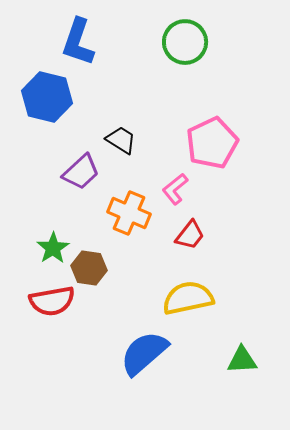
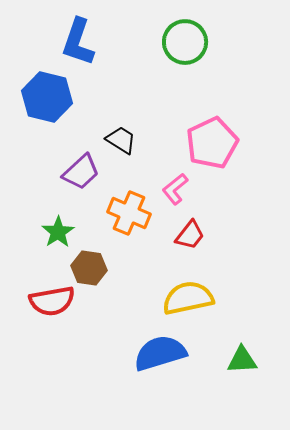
green star: moved 5 px right, 16 px up
blue semicircle: moved 16 px right; rotated 24 degrees clockwise
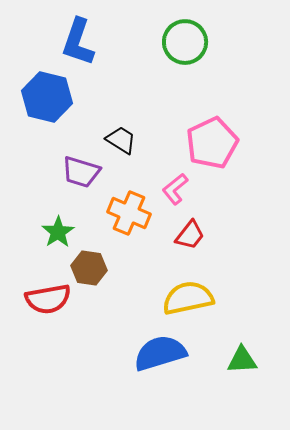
purple trapezoid: rotated 60 degrees clockwise
red semicircle: moved 4 px left, 2 px up
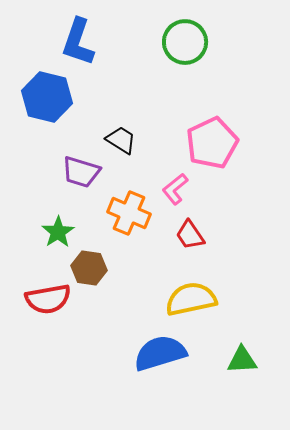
red trapezoid: rotated 108 degrees clockwise
yellow semicircle: moved 3 px right, 1 px down
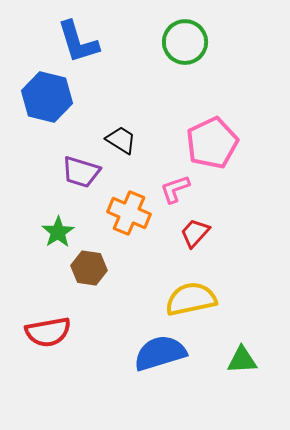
blue L-shape: rotated 36 degrees counterclockwise
pink L-shape: rotated 20 degrees clockwise
red trapezoid: moved 5 px right, 2 px up; rotated 76 degrees clockwise
red semicircle: moved 33 px down
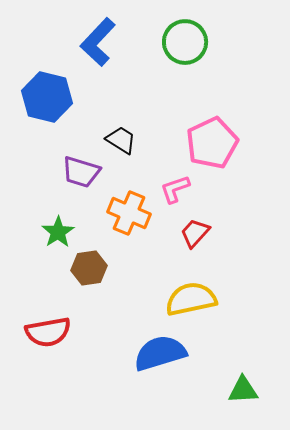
blue L-shape: moved 20 px right; rotated 60 degrees clockwise
brown hexagon: rotated 16 degrees counterclockwise
green triangle: moved 1 px right, 30 px down
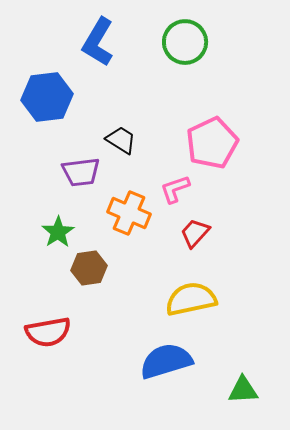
blue L-shape: rotated 12 degrees counterclockwise
blue hexagon: rotated 21 degrees counterclockwise
purple trapezoid: rotated 24 degrees counterclockwise
blue semicircle: moved 6 px right, 8 px down
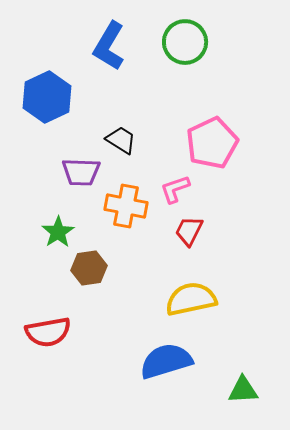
blue L-shape: moved 11 px right, 4 px down
blue hexagon: rotated 18 degrees counterclockwise
purple trapezoid: rotated 9 degrees clockwise
orange cross: moved 3 px left, 7 px up; rotated 12 degrees counterclockwise
red trapezoid: moved 6 px left, 2 px up; rotated 16 degrees counterclockwise
